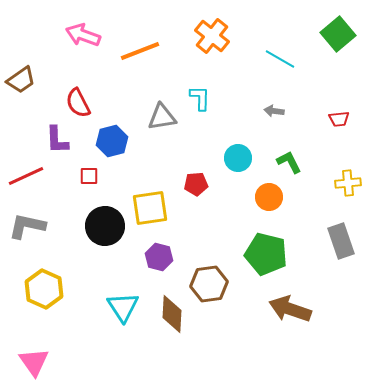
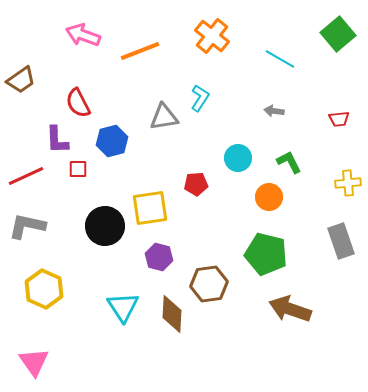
cyan L-shape: rotated 32 degrees clockwise
gray triangle: moved 2 px right
red square: moved 11 px left, 7 px up
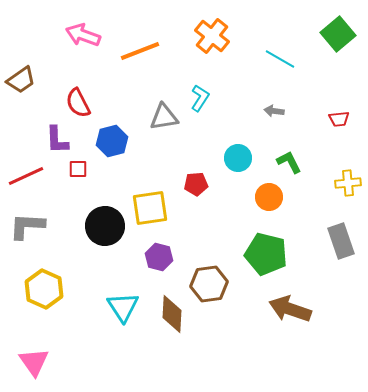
gray L-shape: rotated 9 degrees counterclockwise
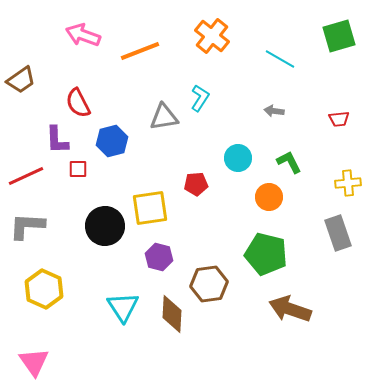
green square: moved 1 px right, 2 px down; rotated 24 degrees clockwise
gray rectangle: moved 3 px left, 8 px up
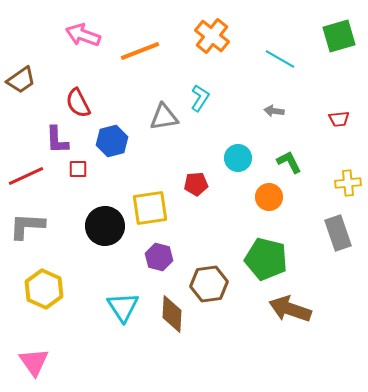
green pentagon: moved 5 px down
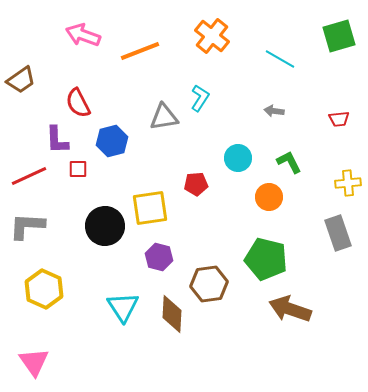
red line: moved 3 px right
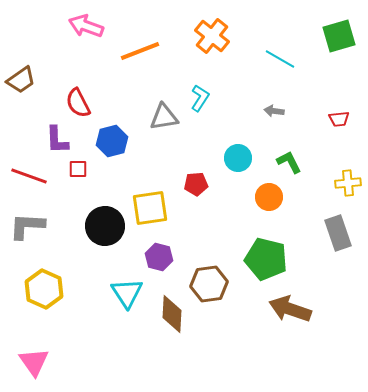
pink arrow: moved 3 px right, 9 px up
red line: rotated 45 degrees clockwise
cyan triangle: moved 4 px right, 14 px up
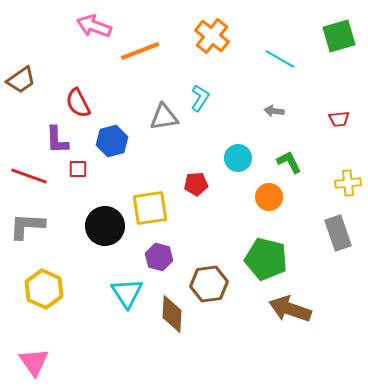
pink arrow: moved 8 px right
